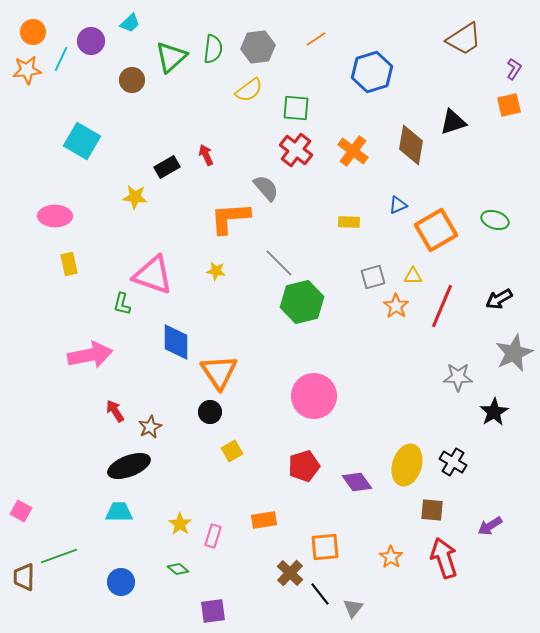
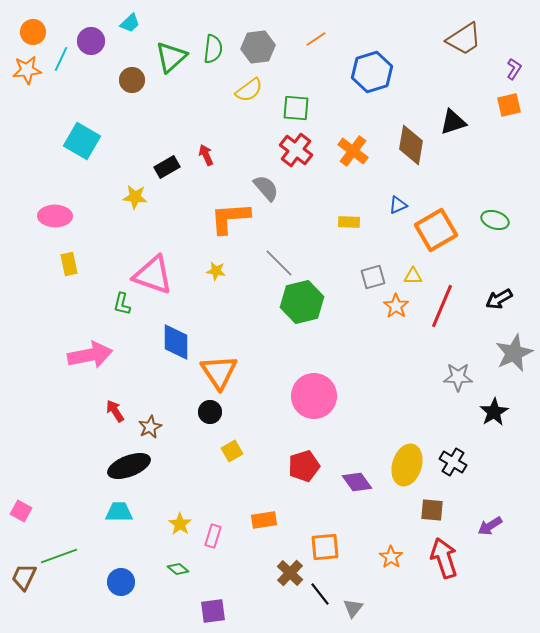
brown trapezoid at (24, 577): rotated 24 degrees clockwise
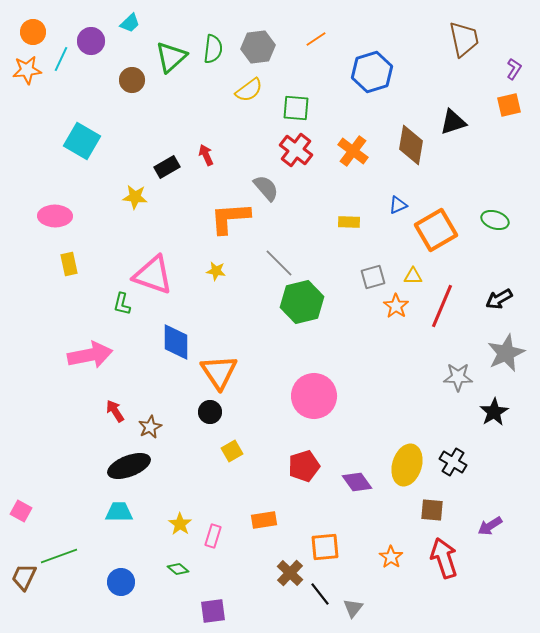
brown trapezoid at (464, 39): rotated 69 degrees counterclockwise
gray star at (514, 353): moved 8 px left
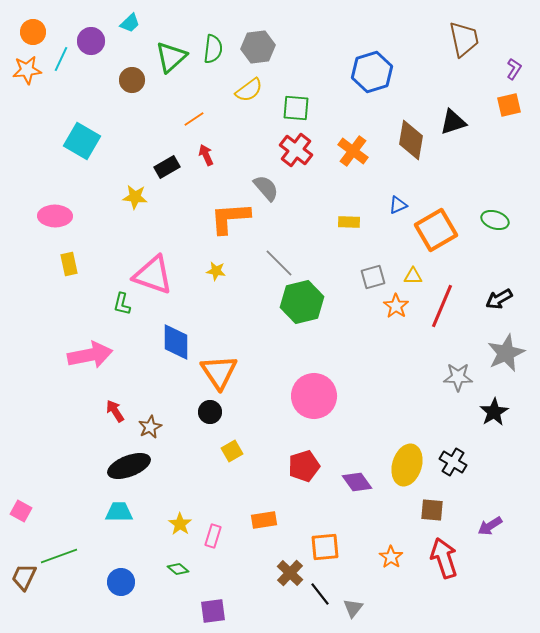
orange line at (316, 39): moved 122 px left, 80 px down
brown diamond at (411, 145): moved 5 px up
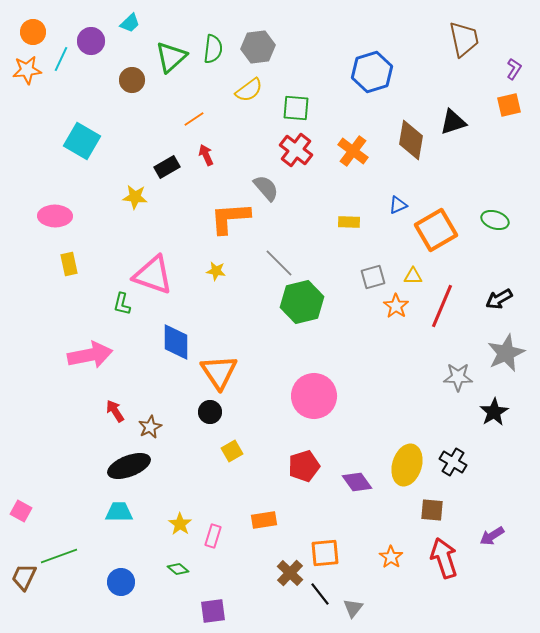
purple arrow at (490, 526): moved 2 px right, 10 px down
orange square at (325, 547): moved 6 px down
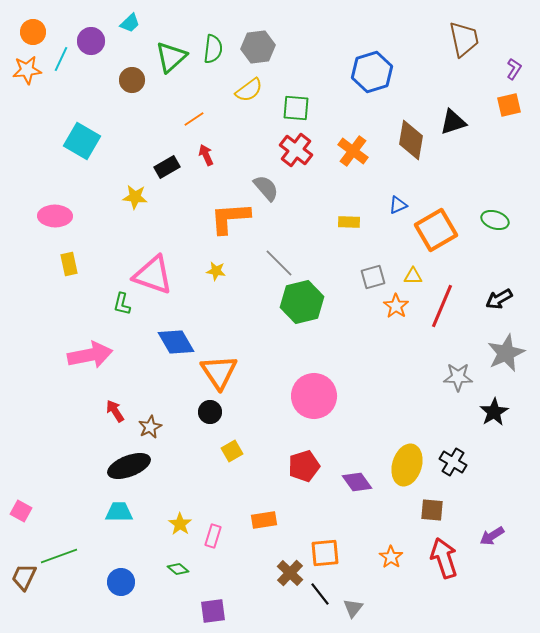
blue diamond at (176, 342): rotated 30 degrees counterclockwise
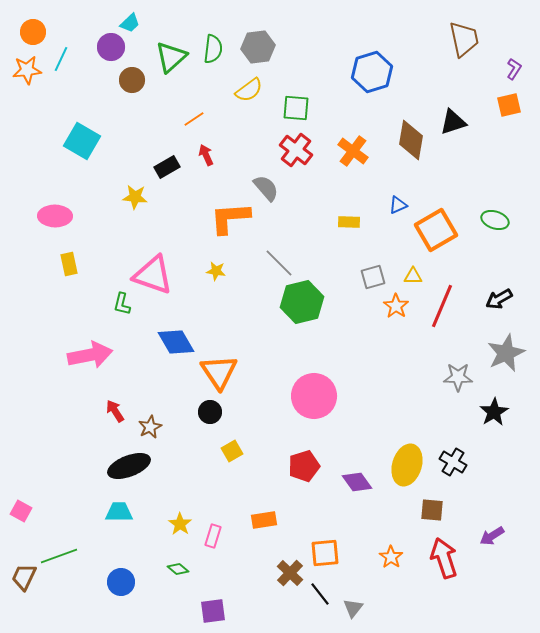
purple circle at (91, 41): moved 20 px right, 6 px down
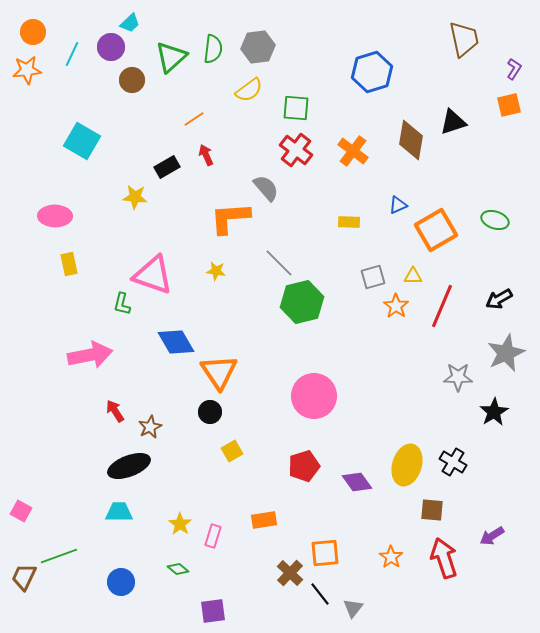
cyan line at (61, 59): moved 11 px right, 5 px up
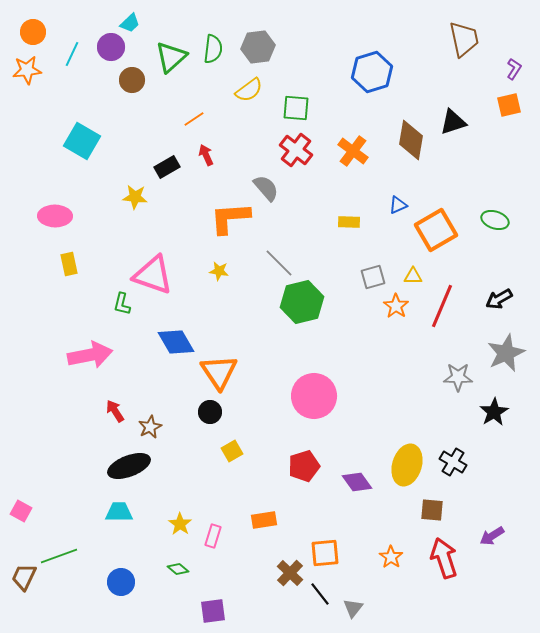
yellow star at (216, 271): moved 3 px right
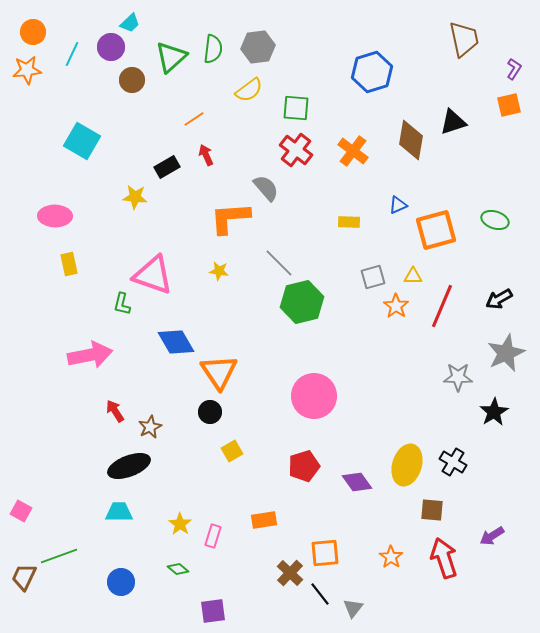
orange square at (436, 230): rotated 15 degrees clockwise
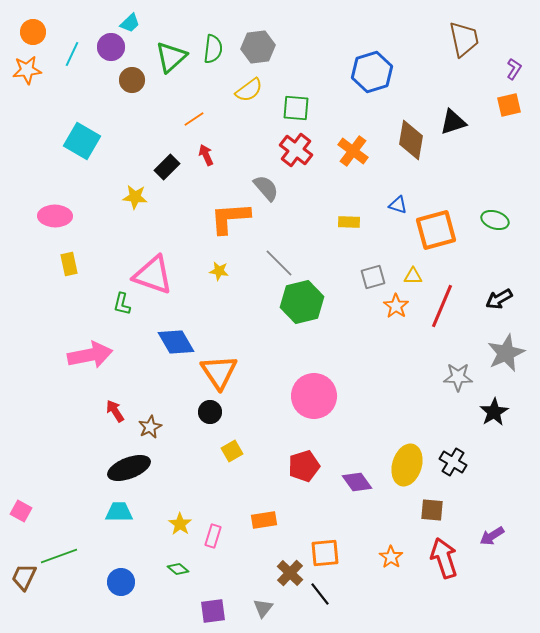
black rectangle at (167, 167): rotated 15 degrees counterclockwise
blue triangle at (398, 205): rotated 42 degrees clockwise
black ellipse at (129, 466): moved 2 px down
gray triangle at (353, 608): moved 90 px left
